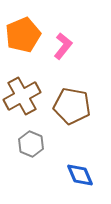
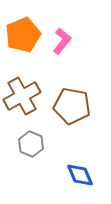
pink L-shape: moved 1 px left, 5 px up
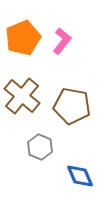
orange pentagon: moved 3 px down
brown cross: rotated 21 degrees counterclockwise
gray hexagon: moved 9 px right, 3 px down
blue diamond: moved 1 px down
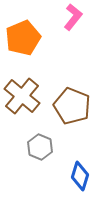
pink L-shape: moved 11 px right, 24 px up
brown pentagon: rotated 12 degrees clockwise
blue diamond: rotated 40 degrees clockwise
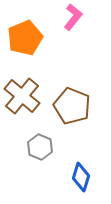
orange pentagon: moved 2 px right
blue diamond: moved 1 px right, 1 px down
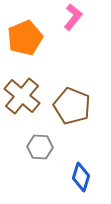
gray hexagon: rotated 20 degrees counterclockwise
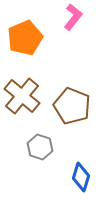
gray hexagon: rotated 15 degrees clockwise
